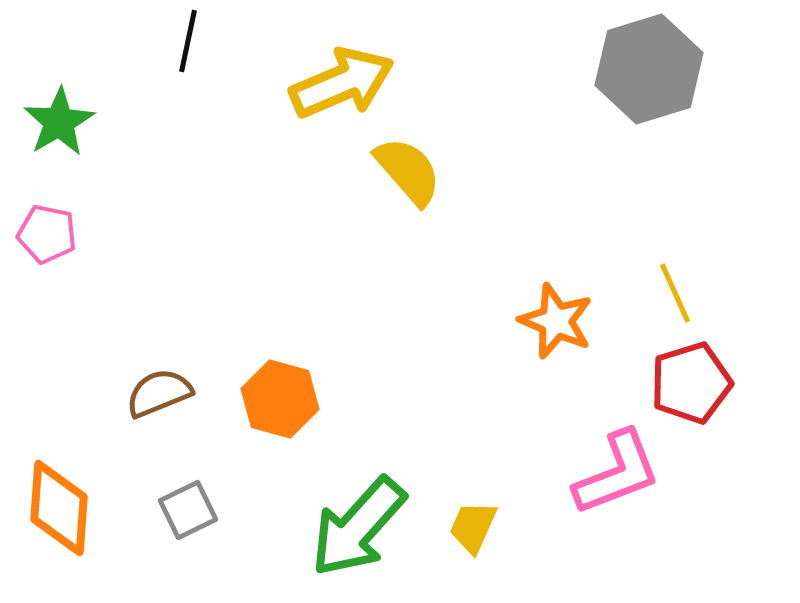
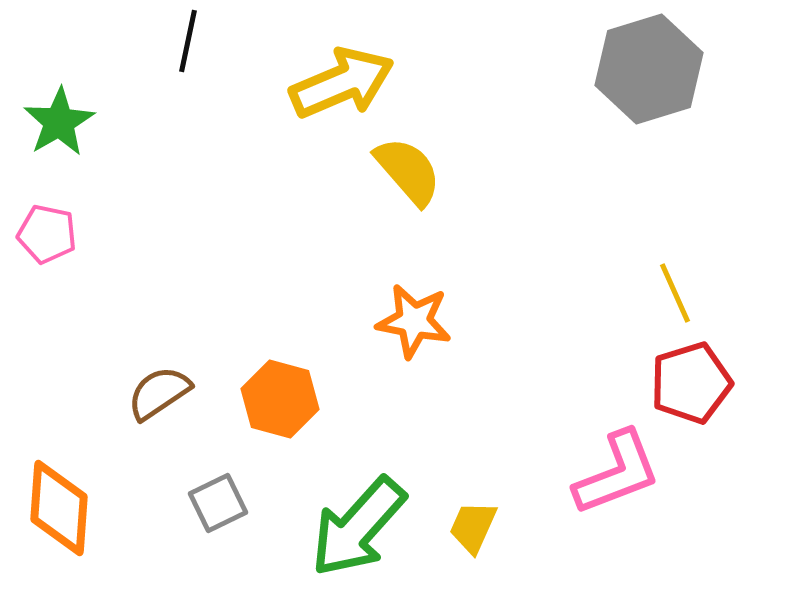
orange star: moved 142 px left; rotated 12 degrees counterclockwise
brown semicircle: rotated 12 degrees counterclockwise
gray square: moved 30 px right, 7 px up
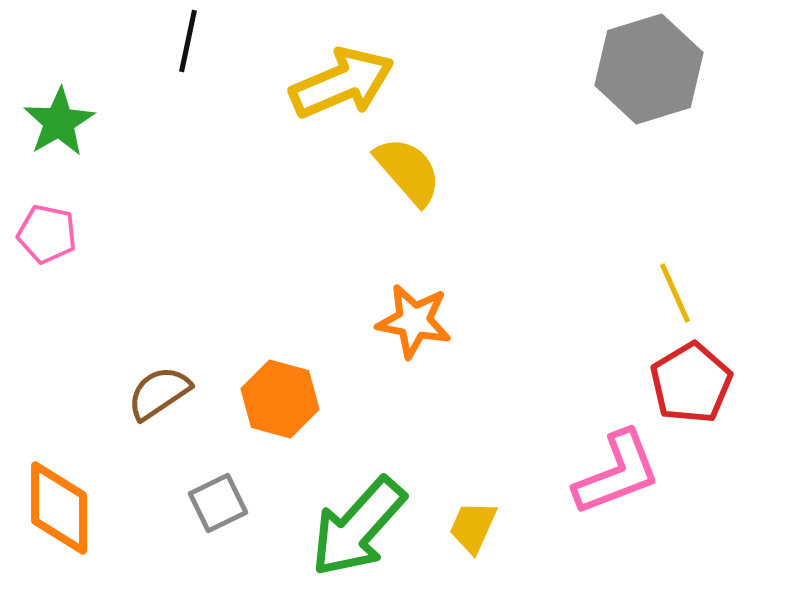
red pentagon: rotated 14 degrees counterclockwise
orange diamond: rotated 4 degrees counterclockwise
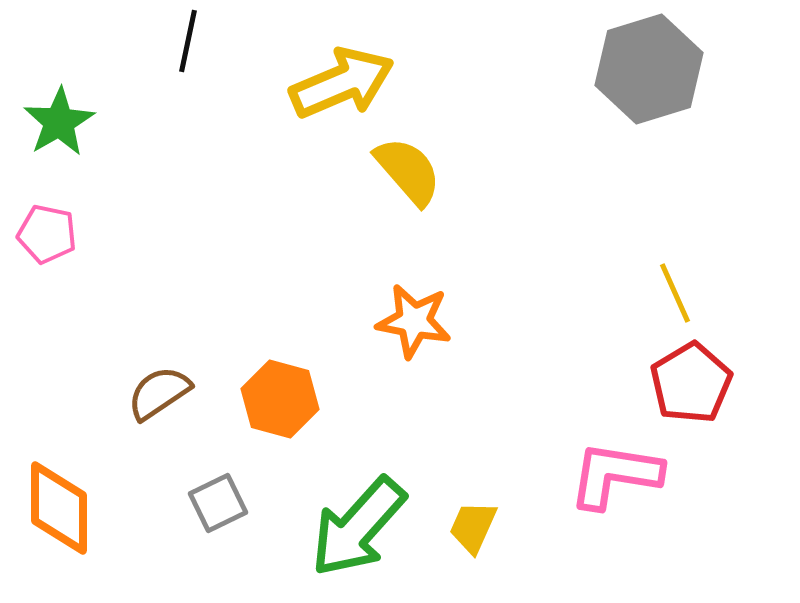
pink L-shape: moved 2 px left, 2 px down; rotated 150 degrees counterclockwise
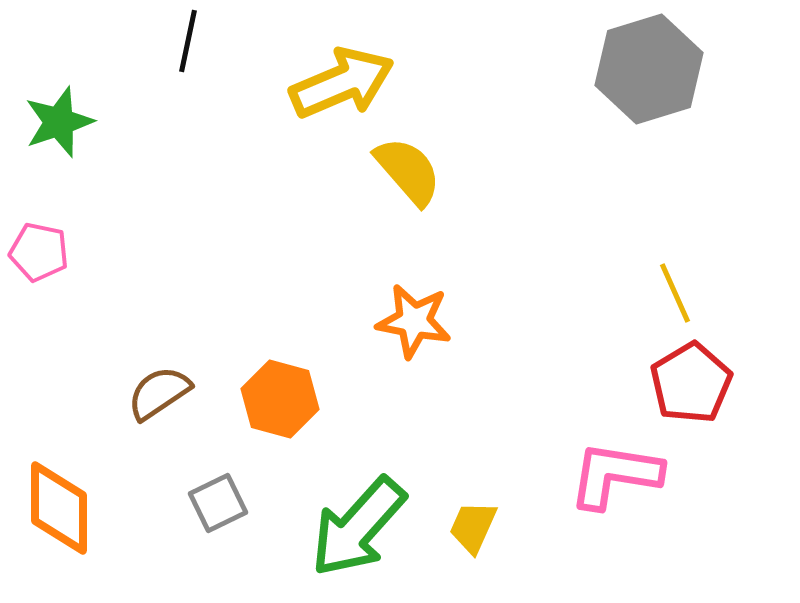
green star: rotated 12 degrees clockwise
pink pentagon: moved 8 px left, 18 px down
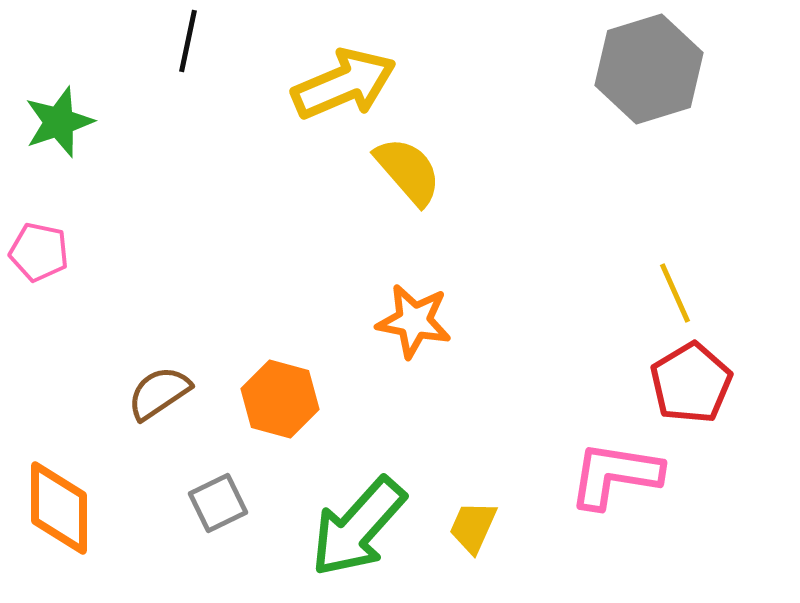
yellow arrow: moved 2 px right, 1 px down
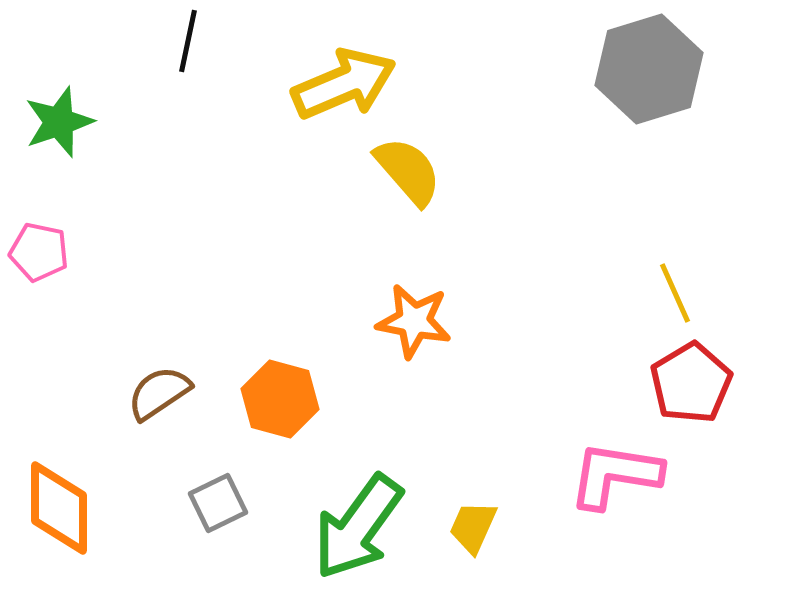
green arrow: rotated 6 degrees counterclockwise
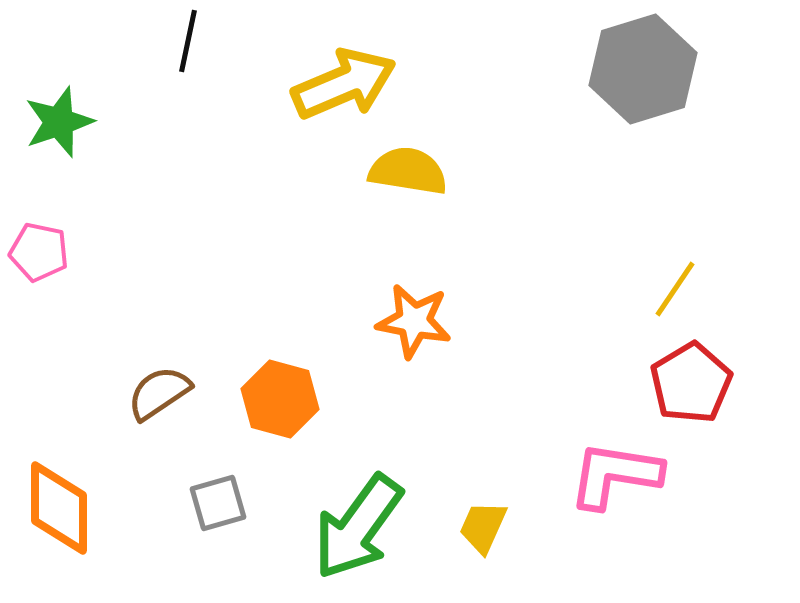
gray hexagon: moved 6 px left
yellow semicircle: rotated 40 degrees counterclockwise
yellow line: moved 4 px up; rotated 58 degrees clockwise
gray square: rotated 10 degrees clockwise
yellow trapezoid: moved 10 px right
